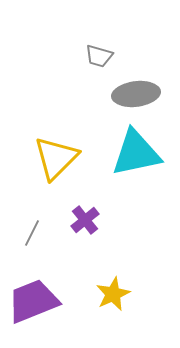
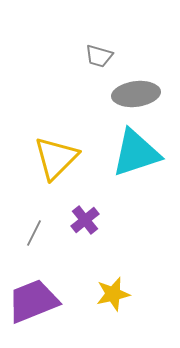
cyan triangle: rotated 6 degrees counterclockwise
gray line: moved 2 px right
yellow star: rotated 12 degrees clockwise
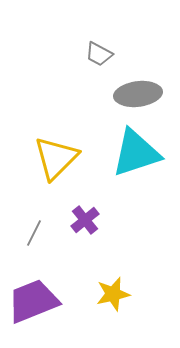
gray trapezoid: moved 2 px up; rotated 12 degrees clockwise
gray ellipse: moved 2 px right
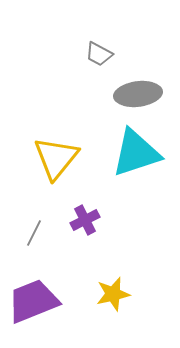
yellow triangle: rotated 6 degrees counterclockwise
purple cross: rotated 12 degrees clockwise
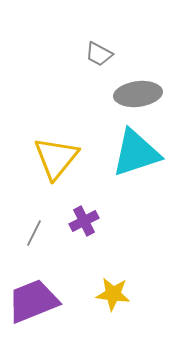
purple cross: moved 1 px left, 1 px down
yellow star: rotated 20 degrees clockwise
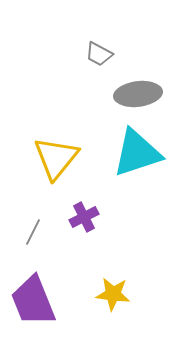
cyan triangle: moved 1 px right
purple cross: moved 4 px up
gray line: moved 1 px left, 1 px up
purple trapezoid: rotated 90 degrees counterclockwise
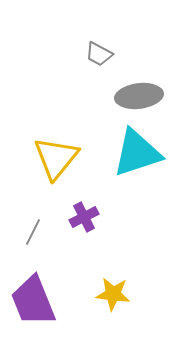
gray ellipse: moved 1 px right, 2 px down
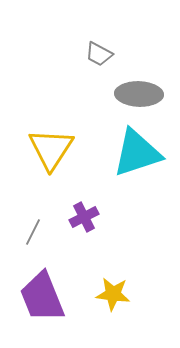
gray ellipse: moved 2 px up; rotated 9 degrees clockwise
yellow triangle: moved 5 px left, 9 px up; rotated 6 degrees counterclockwise
purple trapezoid: moved 9 px right, 4 px up
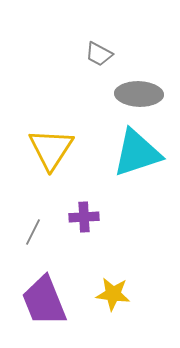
purple cross: rotated 24 degrees clockwise
purple trapezoid: moved 2 px right, 4 px down
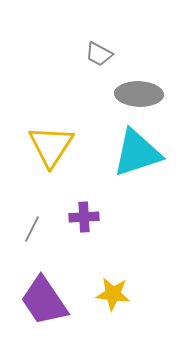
yellow triangle: moved 3 px up
gray line: moved 1 px left, 3 px up
purple trapezoid: rotated 12 degrees counterclockwise
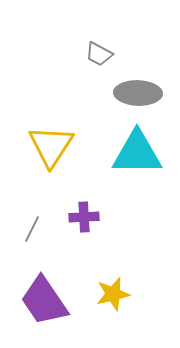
gray ellipse: moved 1 px left, 1 px up
cyan triangle: rotated 18 degrees clockwise
yellow star: rotated 20 degrees counterclockwise
